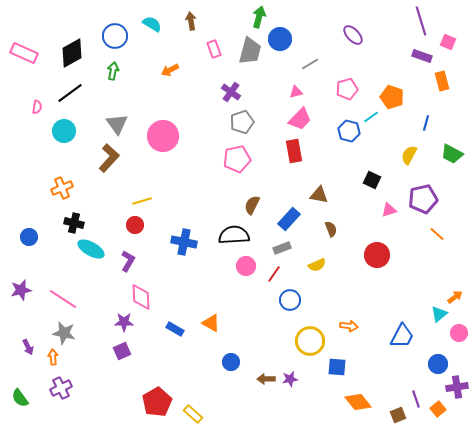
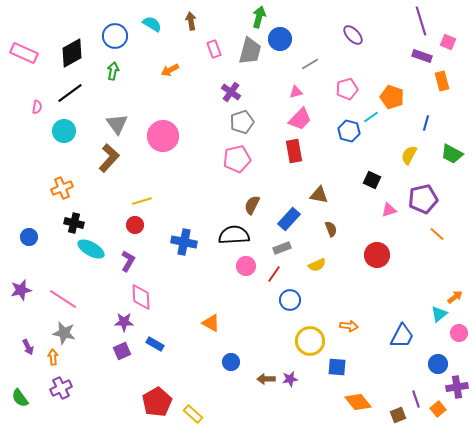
blue rectangle at (175, 329): moved 20 px left, 15 px down
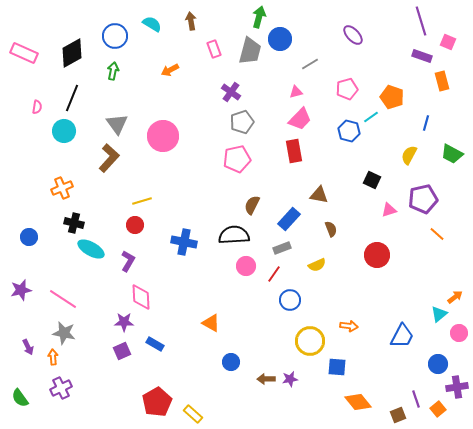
black line at (70, 93): moved 2 px right, 5 px down; rotated 32 degrees counterclockwise
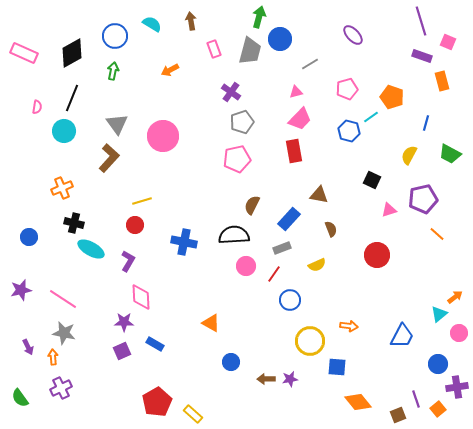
green trapezoid at (452, 154): moved 2 px left
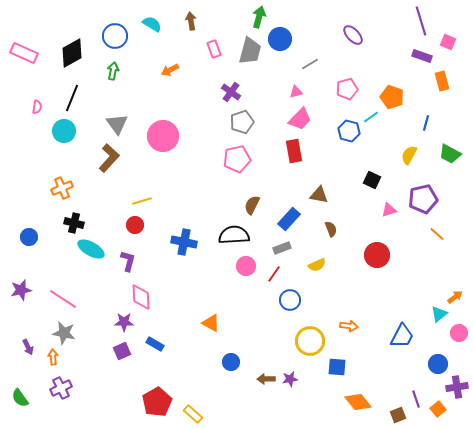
purple L-shape at (128, 261): rotated 15 degrees counterclockwise
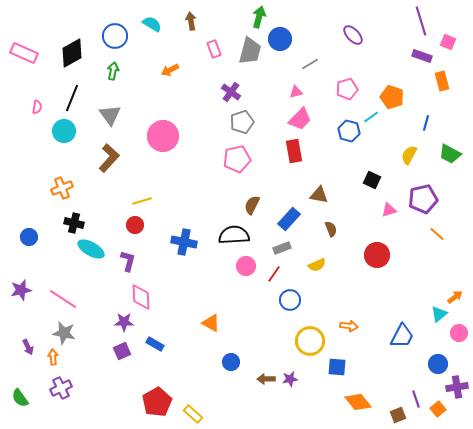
gray triangle at (117, 124): moved 7 px left, 9 px up
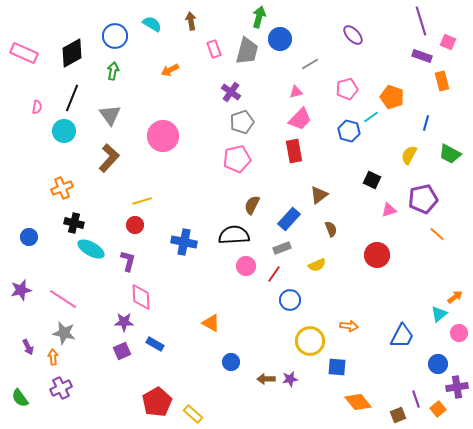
gray trapezoid at (250, 51): moved 3 px left
brown triangle at (319, 195): rotated 48 degrees counterclockwise
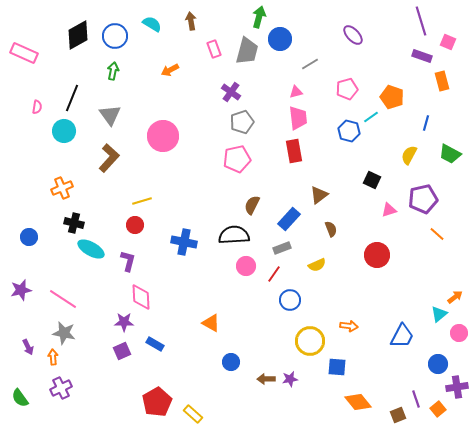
black diamond at (72, 53): moved 6 px right, 18 px up
pink trapezoid at (300, 119): moved 2 px left, 1 px up; rotated 50 degrees counterclockwise
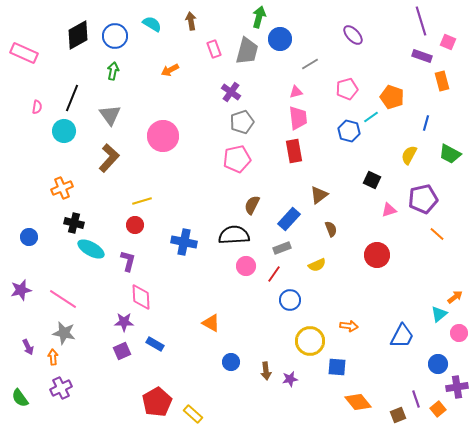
brown arrow at (266, 379): moved 8 px up; rotated 96 degrees counterclockwise
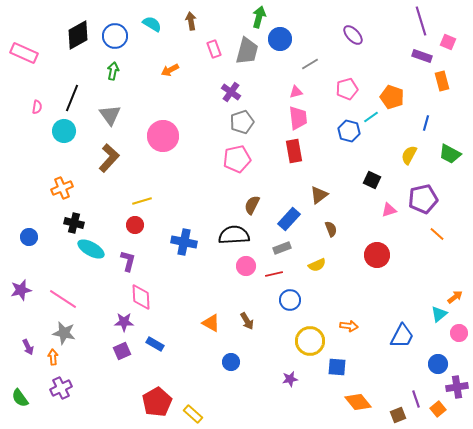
red line at (274, 274): rotated 42 degrees clockwise
brown arrow at (266, 371): moved 19 px left, 50 px up; rotated 24 degrees counterclockwise
